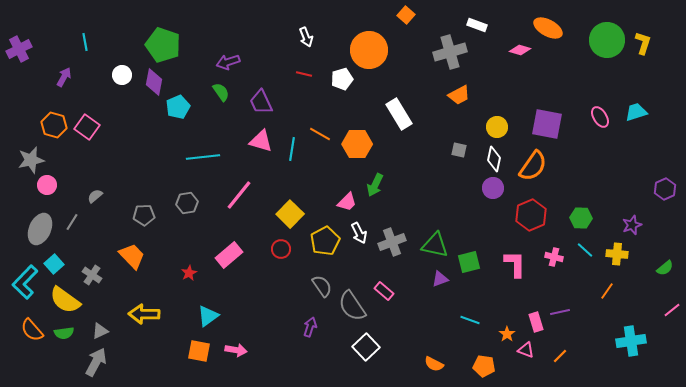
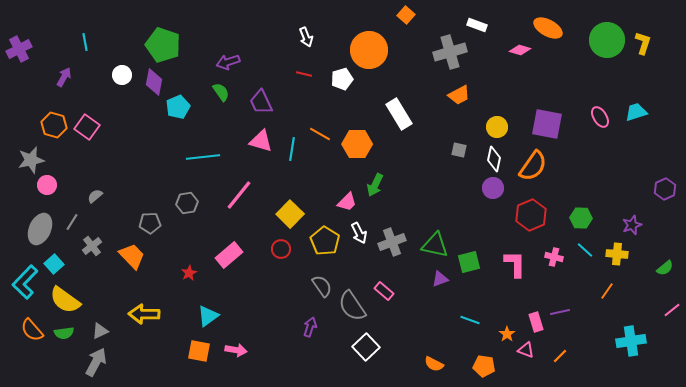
gray pentagon at (144, 215): moved 6 px right, 8 px down
yellow pentagon at (325, 241): rotated 12 degrees counterclockwise
gray cross at (92, 275): moved 29 px up; rotated 18 degrees clockwise
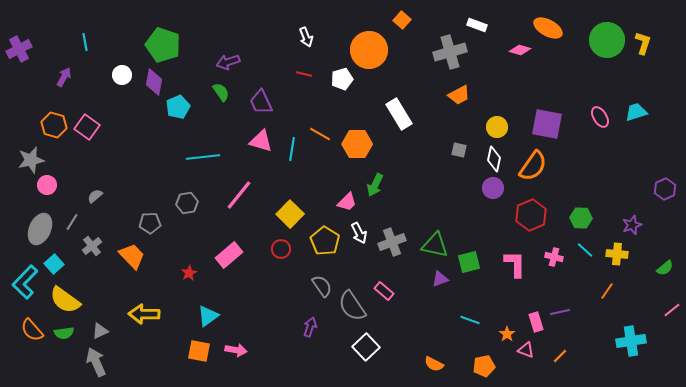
orange square at (406, 15): moved 4 px left, 5 px down
gray arrow at (96, 362): rotated 52 degrees counterclockwise
orange pentagon at (484, 366): rotated 20 degrees counterclockwise
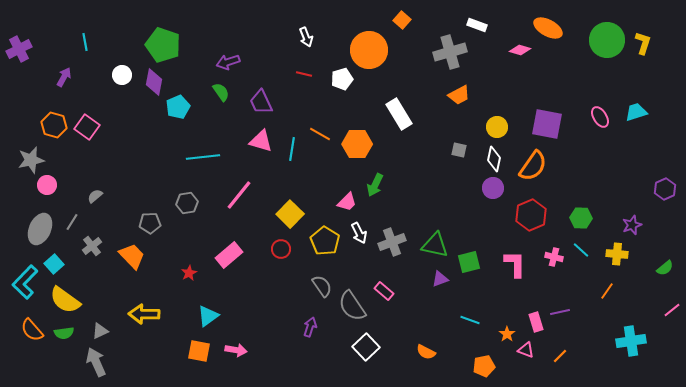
cyan line at (585, 250): moved 4 px left
orange semicircle at (434, 364): moved 8 px left, 12 px up
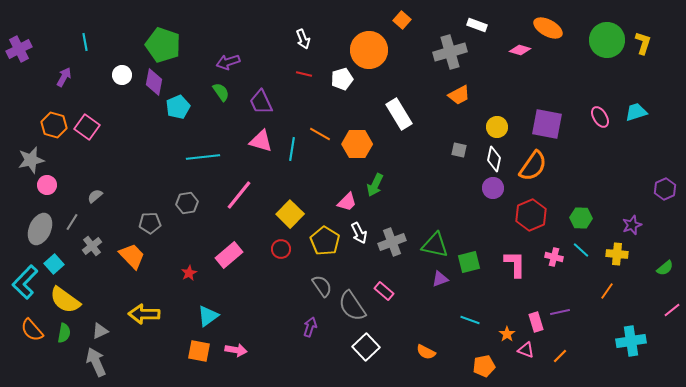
white arrow at (306, 37): moved 3 px left, 2 px down
green semicircle at (64, 333): rotated 72 degrees counterclockwise
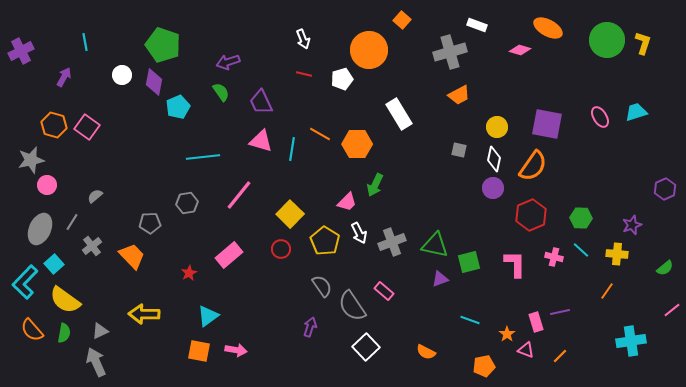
purple cross at (19, 49): moved 2 px right, 2 px down
